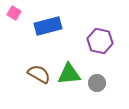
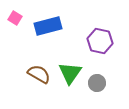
pink square: moved 1 px right, 5 px down
green triangle: moved 1 px right, 1 px up; rotated 50 degrees counterclockwise
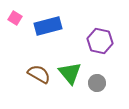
green triangle: rotated 15 degrees counterclockwise
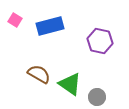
pink square: moved 2 px down
blue rectangle: moved 2 px right
green triangle: moved 11 px down; rotated 15 degrees counterclockwise
gray circle: moved 14 px down
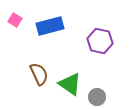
brown semicircle: rotated 35 degrees clockwise
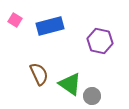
gray circle: moved 5 px left, 1 px up
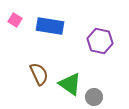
blue rectangle: rotated 24 degrees clockwise
gray circle: moved 2 px right, 1 px down
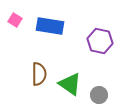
brown semicircle: rotated 25 degrees clockwise
gray circle: moved 5 px right, 2 px up
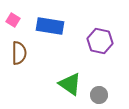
pink square: moved 2 px left
brown semicircle: moved 20 px left, 21 px up
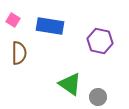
gray circle: moved 1 px left, 2 px down
